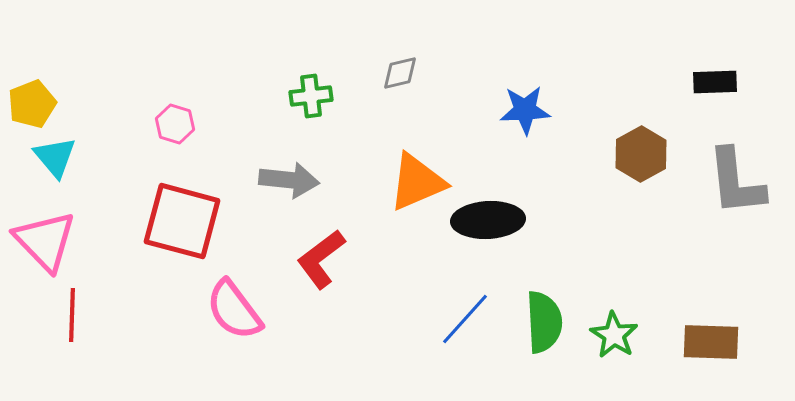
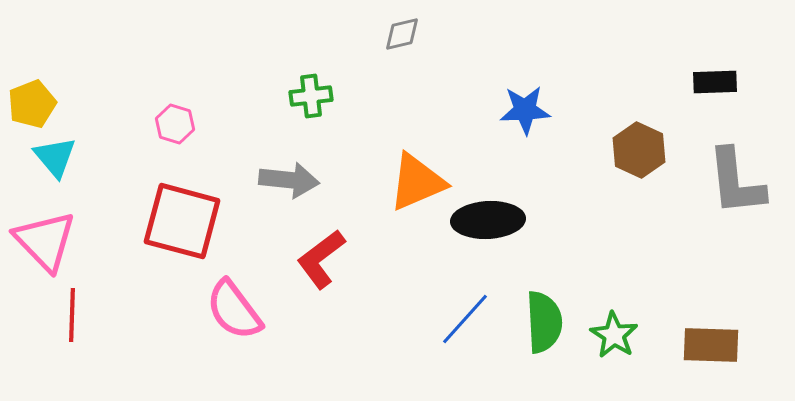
gray diamond: moved 2 px right, 39 px up
brown hexagon: moved 2 px left, 4 px up; rotated 6 degrees counterclockwise
brown rectangle: moved 3 px down
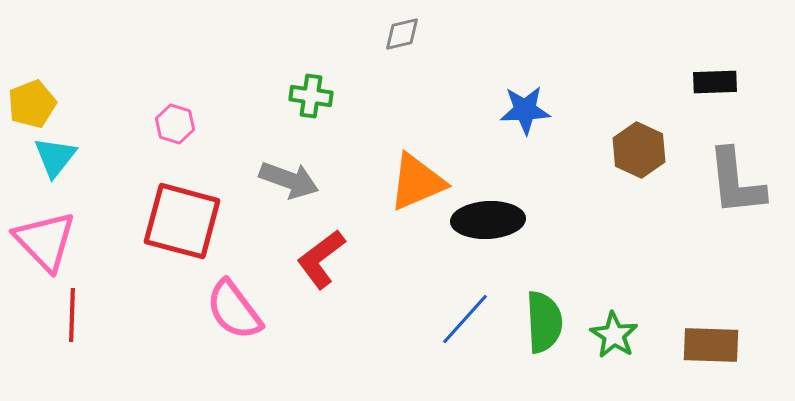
green cross: rotated 15 degrees clockwise
cyan triangle: rotated 18 degrees clockwise
gray arrow: rotated 14 degrees clockwise
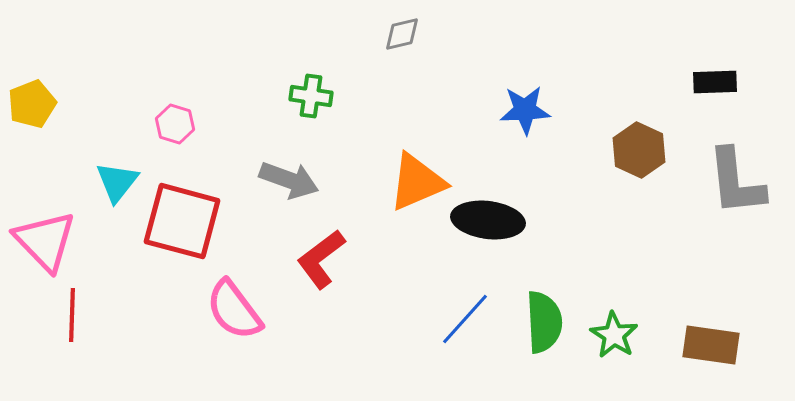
cyan triangle: moved 62 px right, 25 px down
black ellipse: rotated 10 degrees clockwise
brown rectangle: rotated 6 degrees clockwise
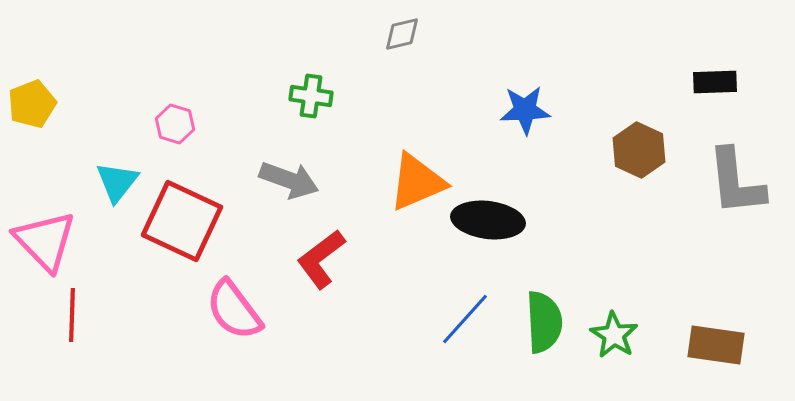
red square: rotated 10 degrees clockwise
brown rectangle: moved 5 px right
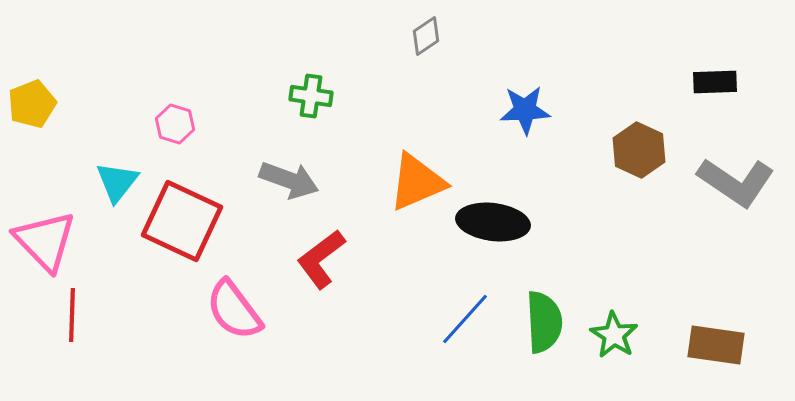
gray diamond: moved 24 px right, 2 px down; rotated 21 degrees counterclockwise
gray L-shape: rotated 50 degrees counterclockwise
black ellipse: moved 5 px right, 2 px down
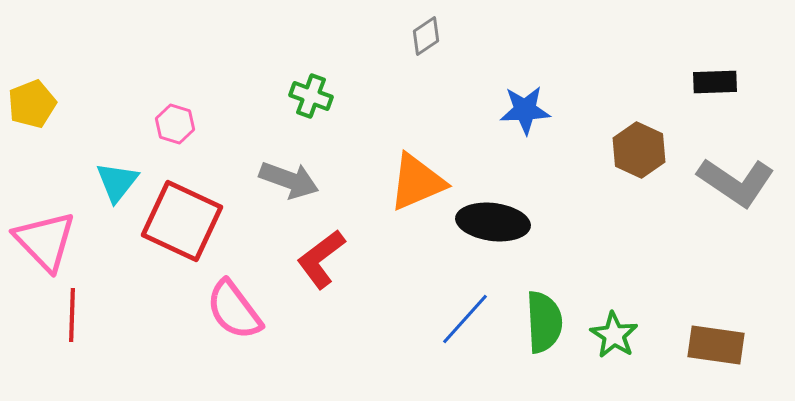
green cross: rotated 12 degrees clockwise
